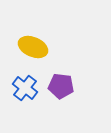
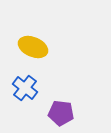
purple pentagon: moved 27 px down
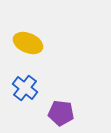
yellow ellipse: moved 5 px left, 4 px up
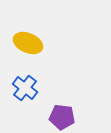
purple pentagon: moved 1 px right, 4 px down
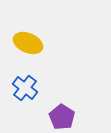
purple pentagon: rotated 25 degrees clockwise
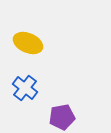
purple pentagon: rotated 30 degrees clockwise
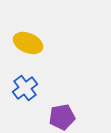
blue cross: rotated 15 degrees clockwise
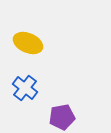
blue cross: rotated 15 degrees counterclockwise
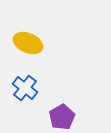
purple pentagon: rotated 20 degrees counterclockwise
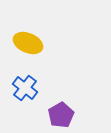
purple pentagon: moved 1 px left, 2 px up
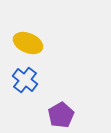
blue cross: moved 8 px up
